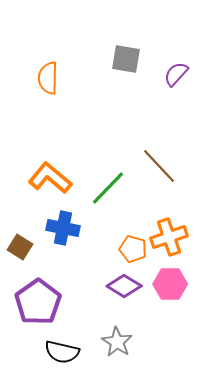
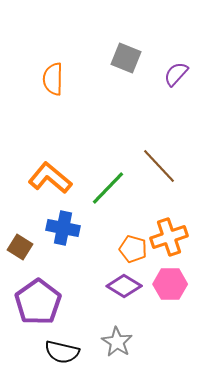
gray square: moved 1 px up; rotated 12 degrees clockwise
orange semicircle: moved 5 px right, 1 px down
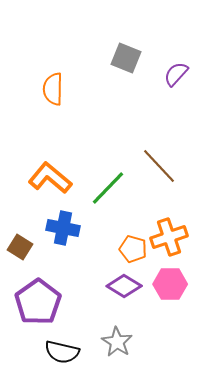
orange semicircle: moved 10 px down
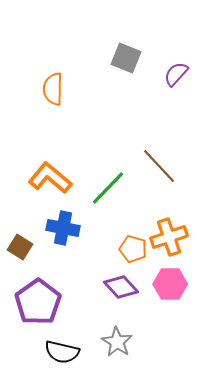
purple diamond: moved 3 px left, 1 px down; rotated 16 degrees clockwise
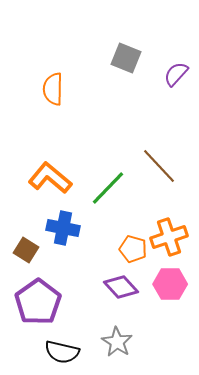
brown square: moved 6 px right, 3 px down
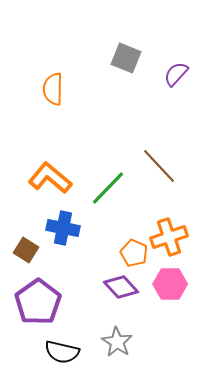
orange pentagon: moved 1 px right, 4 px down; rotated 8 degrees clockwise
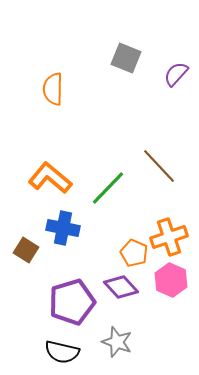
pink hexagon: moved 1 px right, 4 px up; rotated 24 degrees clockwise
purple pentagon: moved 34 px right; rotated 18 degrees clockwise
gray star: rotated 12 degrees counterclockwise
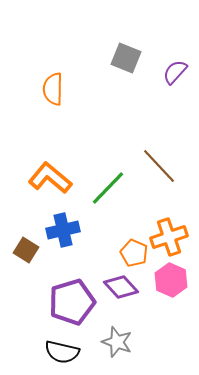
purple semicircle: moved 1 px left, 2 px up
blue cross: moved 2 px down; rotated 24 degrees counterclockwise
